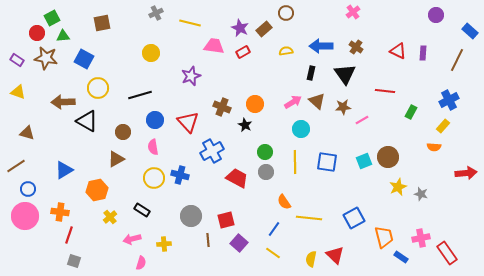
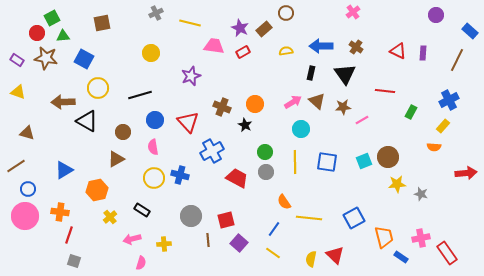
yellow star at (398, 187): moved 1 px left, 3 px up; rotated 18 degrees clockwise
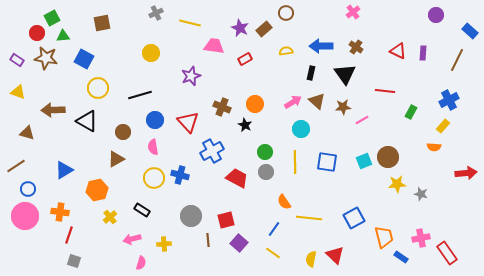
red rectangle at (243, 52): moved 2 px right, 7 px down
brown arrow at (63, 102): moved 10 px left, 8 px down
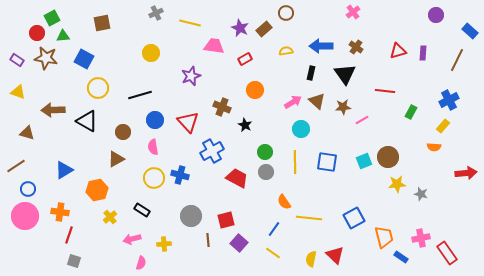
red triangle at (398, 51): rotated 42 degrees counterclockwise
orange circle at (255, 104): moved 14 px up
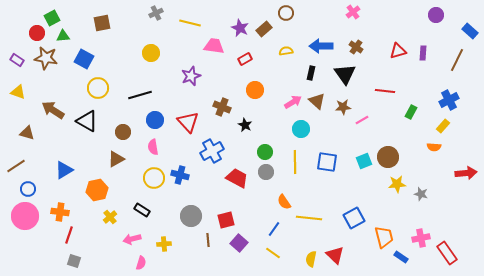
brown arrow at (53, 110): rotated 35 degrees clockwise
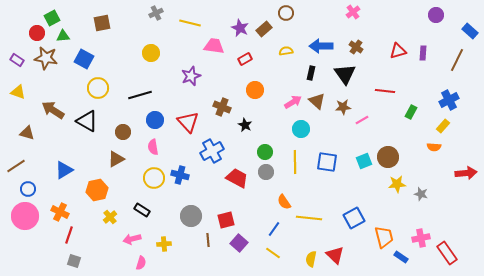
orange cross at (60, 212): rotated 18 degrees clockwise
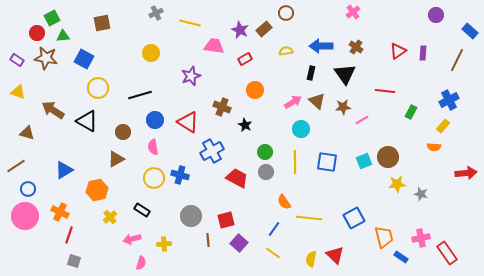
purple star at (240, 28): moved 2 px down
red triangle at (398, 51): rotated 18 degrees counterclockwise
red triangle at (188, 122): rotated 15 degrees counterclockwise
